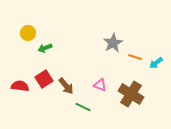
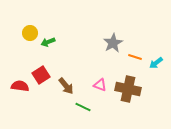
yellow circle: moved 2 px right
green arrow: moved 3 px right, 6 px up
red square: moved 3 px left, 4 px up
brown cross: moved 3 px left, 5 px up; rotated 20 degrees counterclockwise
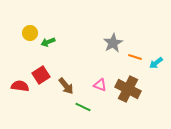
brown cross: rotated 15 degrees clockwise
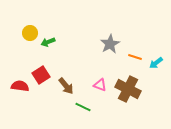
gray star: moved 3 px left, 1 px down
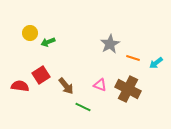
orange line: moved 2 px left, 1 px down
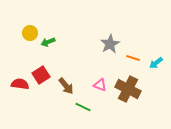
red semicircle: moved 2 px up
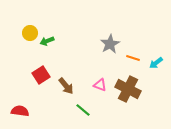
green arrow: moved 1 px left, 1 px up
red semicircle: moved 27 px down
green line: moved 3 px down; rotated 14 degrees clockwise
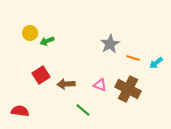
brown arrow: moved 2 px up; rotated 126 degrees clockwise
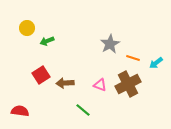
yellow circle: moved 3 px left, 5 px up
brown arrow: moved 1 px left, 1 px up
brown cross: moved 5 px up; rotated 35 degrees clockwise
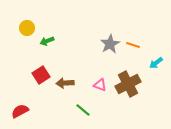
orange line: moved 13 px up
red semicircle: rotated 36 degrees counterclockwise
